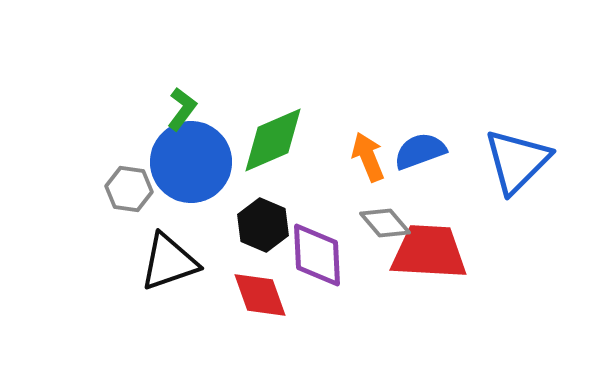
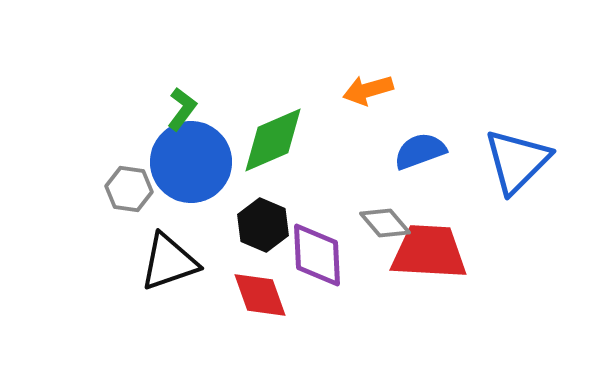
orange arrow: moved 67 px up; rotated 84 degrees counterclockwise
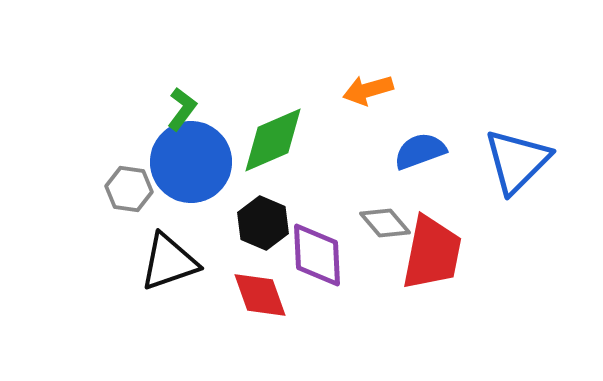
black hexagon: moved 2 px up
red trapezoid: moved 3 px right, 1 px down; rotated 98 degrees clockwise
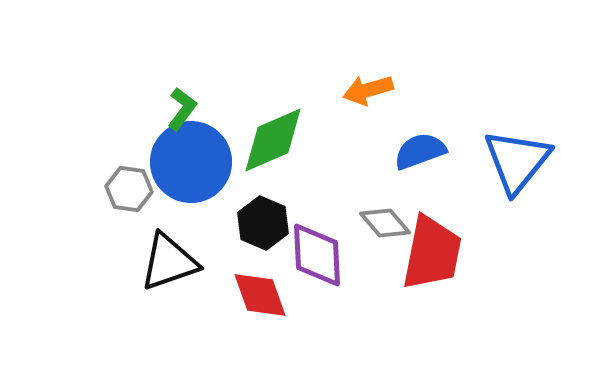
blue triangle: rotated 6 degrees counterclockwise
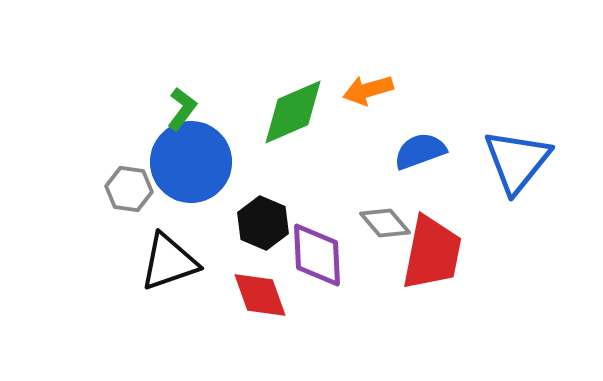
green diamond: moved 20 px right, 28 px up
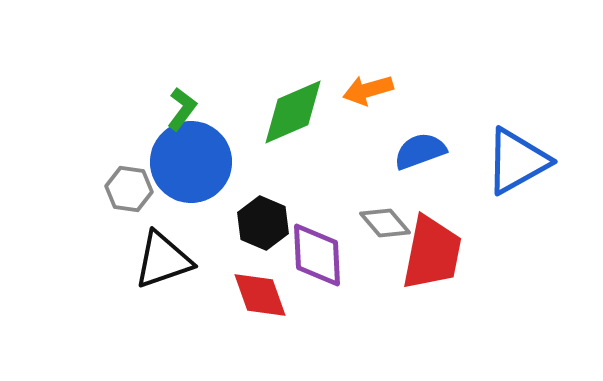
blue triangle: rotated 22 degrees clockwise
black triangle: moved 6 px left, 2 px up
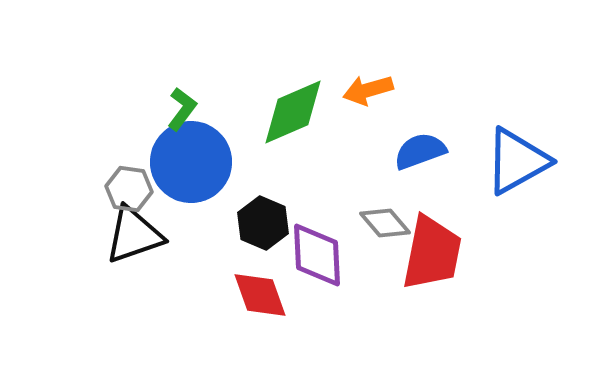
black triangle: moved 29 px left, 25 px up
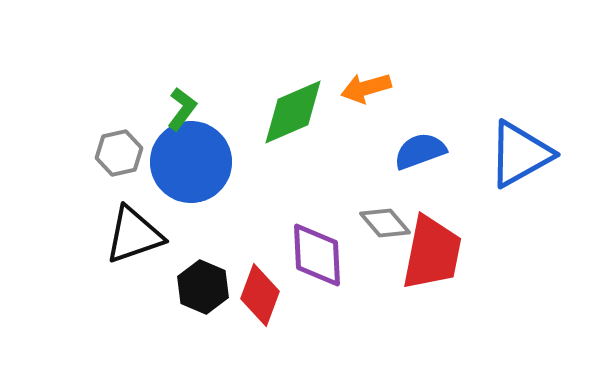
orange arrow: moved 2 px left, 2 px up
blue triangle: moved 3 px right, 7 px up
gray hexagon: moved 10 px left, 36 px up; rotated 21 degrees counterclockwise
black hexagon: moved 60 px left, 64 px down
red diamond: rotated 40 degrees clockwise
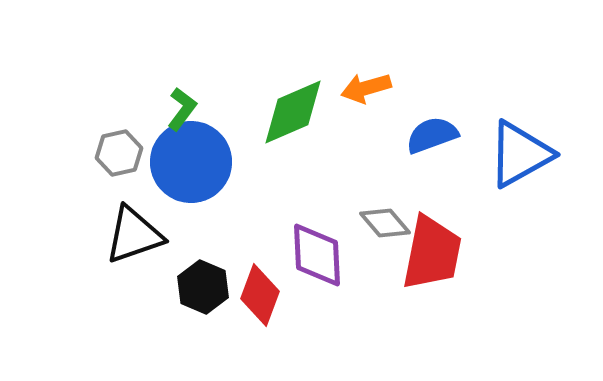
blue semicircle: moved 12 px right, 16 px up
